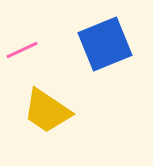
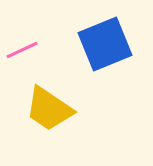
yellow trapezoid: moved 2 px right, 2 px up
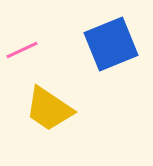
blue square: moved 6 px right
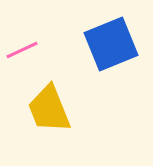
yellow trapezoid: rotated 34 degrees clockwise
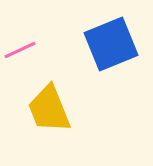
pink line: moved 2 px left
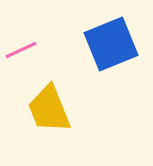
pink line: moved 1 px right
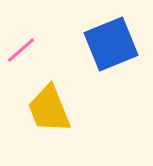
pink line: rotated 16 degrees counterclockwise
